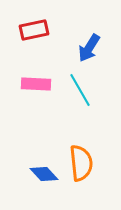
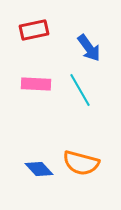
blue arrow: rotated 68 degrees counterclockwise
orange semicircle: rotated 111 degrees clockwise
blue diamond: moved 5 px left, 5 px up
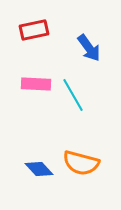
cyan line: moved 7 px left, 5 px down
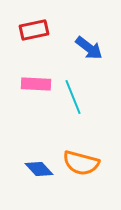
blue arrow: rotated 16 degrees counterclockwise
cyan line: moved 2 px down; rotated 8 degrees clockwise
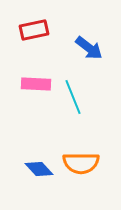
orange semicircle: rotated 15 degrees counterclockwise
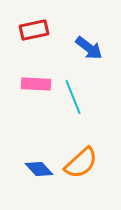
orange semicircle: rotated 42 degrees counterclockwise
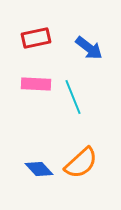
red rectangle: moved 2 px right, 8 px down
